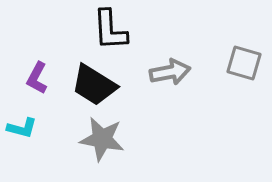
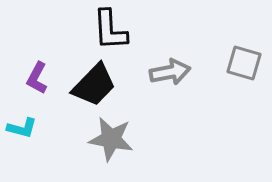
black trapezoid: rotated 78 degrees counterclockwise
gray star: moved 9 px right
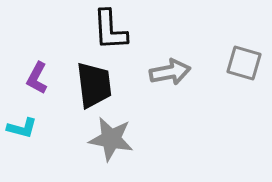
black trapezoid: rotated 51 degrees counterclockwise
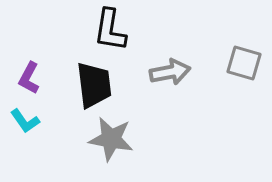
black L-shape: rotated 12 degrees clockwise
purple L-shape: moved 8 px left
cyan L-shape: moved 3 px right, 7 px up; rotated 40 degrees clockwise
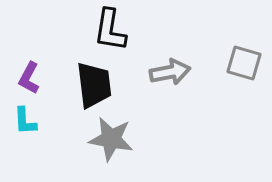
cyan L-shape: rotated 32 degrees clockwise
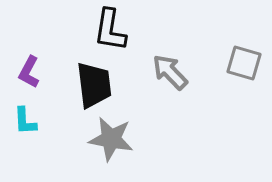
gray arrow: rotated 123 degrees counterclockwise
purple L-shape: moved 6 px up
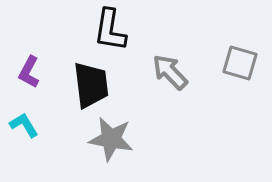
gray square: moved 4 px left
black trapezoid: moved 3 px left
cyan L-shape: moved 1 px left, 4 px down; rotated 152 degrees clockwise
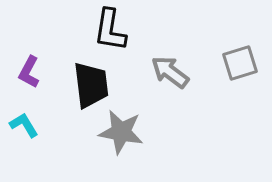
gray square: rotated 33 degrees counterclockwise
gray arrow: rotated 9 degrees counterclockwise
gray star: moved 10 px right, 7 px up
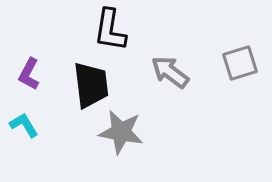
purple L-shape: moved 2 px down
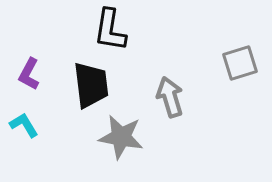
gray arrow: moved 25 px down; rotated 36 degrees clockwise
gray star: moved 5 px down
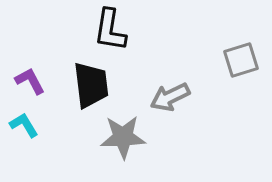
gray square: moved 1 px right, 3 px up
purple L-shape: moved 1 px right, 7 px down; rotated 124 degrees clockwise
gray arrow: rotated 99 degrees counterclockwise
gray star: moved 2 px right; rotated 12 degrees counterclockwise
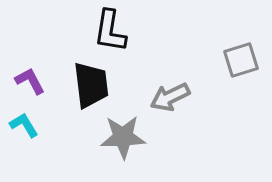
black L-shape: moved 1 px down
